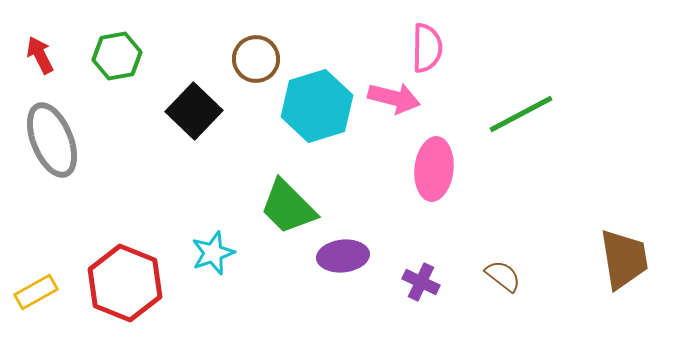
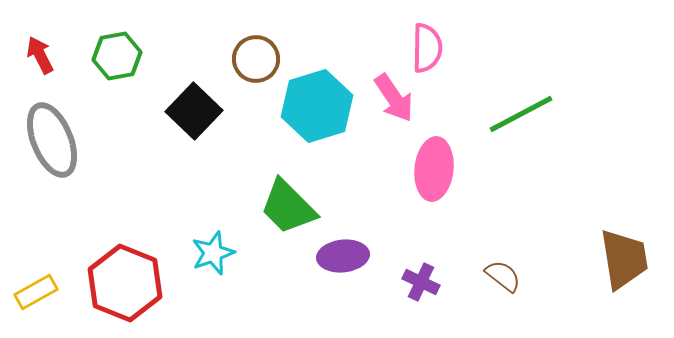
pink arrow: rotated 42 degrees clockwise
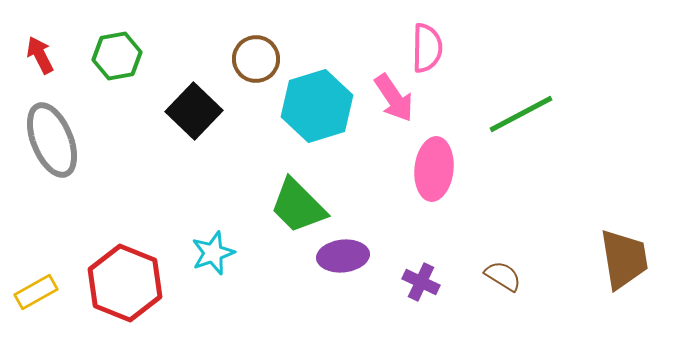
green trapezoid: moved 10 px right, 1 px up
brown semicircle: rotated 6 degrees counterclockwise
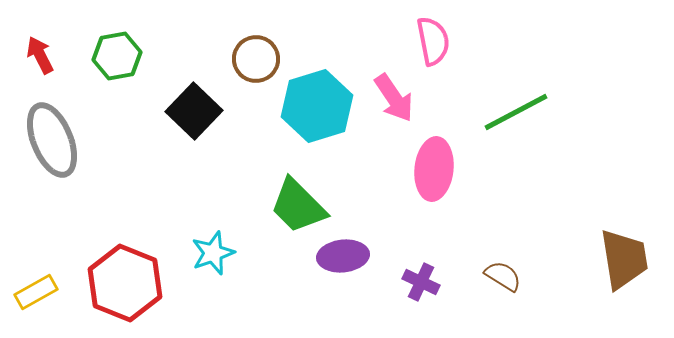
pink semicircle: moved 6 px right, 7 px up; rotated 12 degrees counterclockwise
green line: moved 5 px left, 2 px up
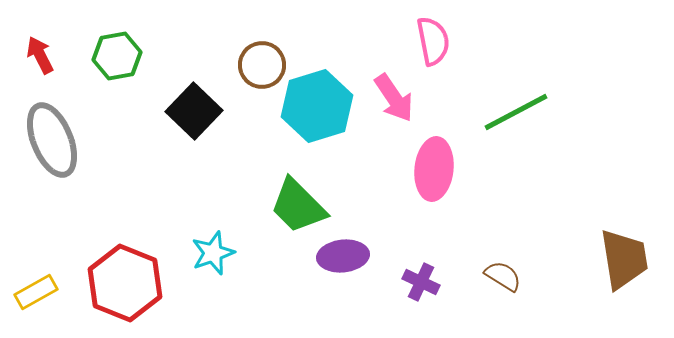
brown circle: moved 6 px right, 6 px down
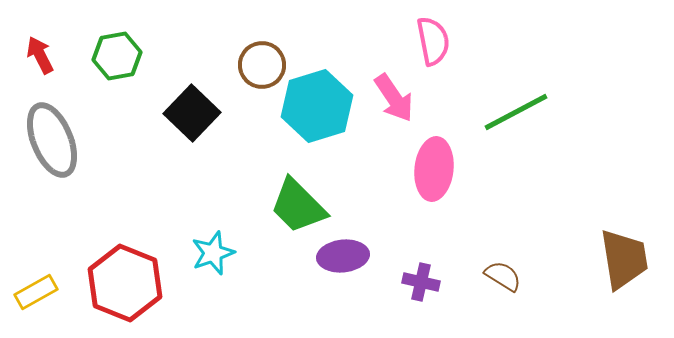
black square: moved 2 px left, 2 px down
purple cross: rotated 12 degrees counterclockwise
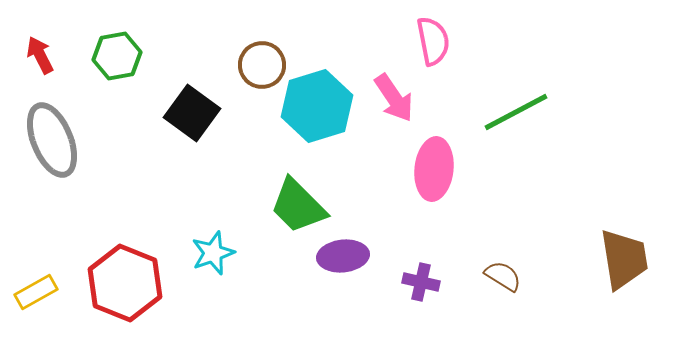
black square: rotated 8 degrees counterclockwise
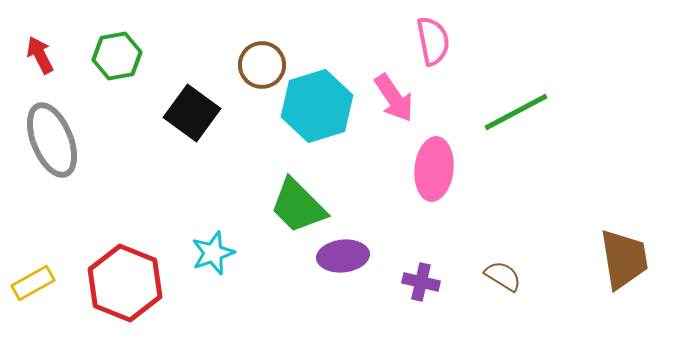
yellow rectangle: moved 3 px left, 9 px up
